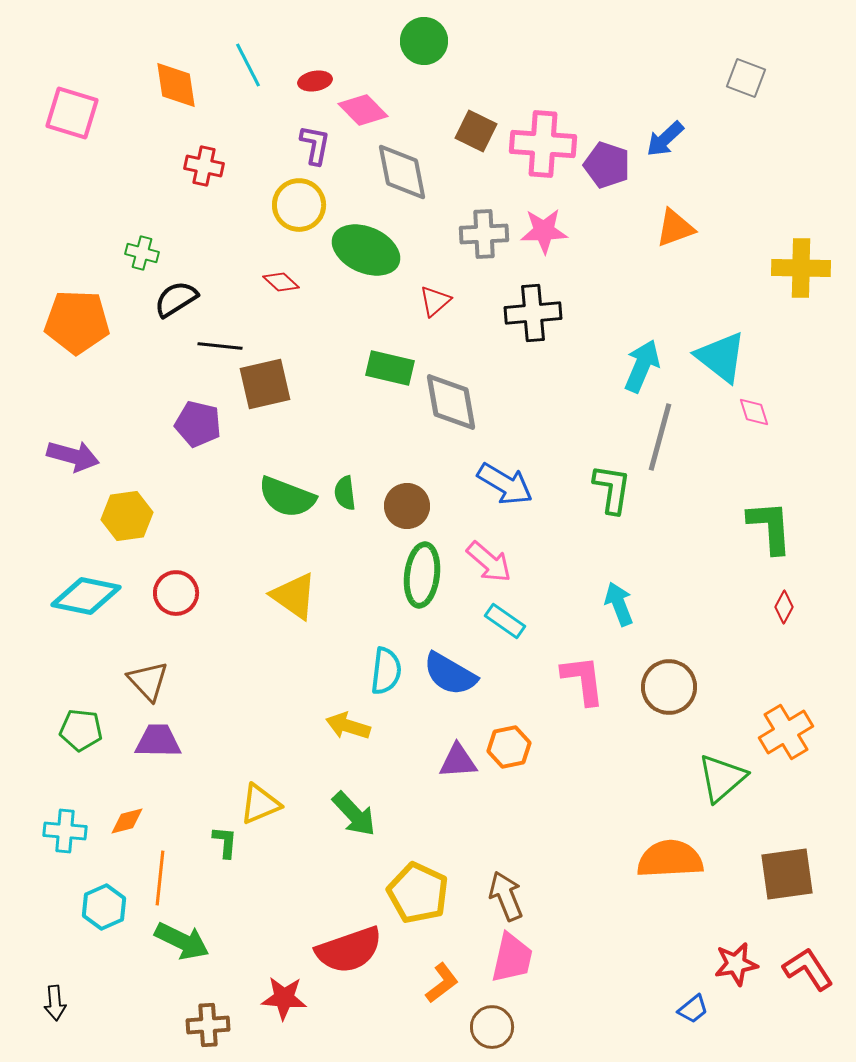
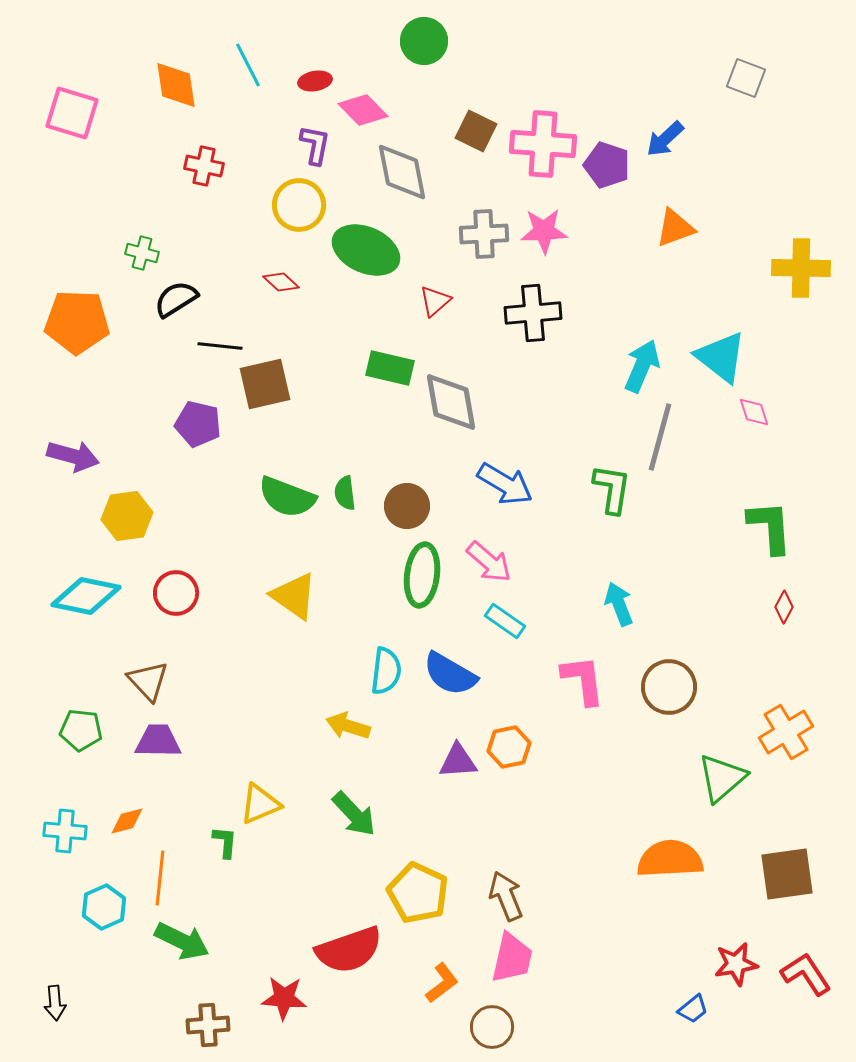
red L-shape at (808, 969): moved 2 px left, 5 px down
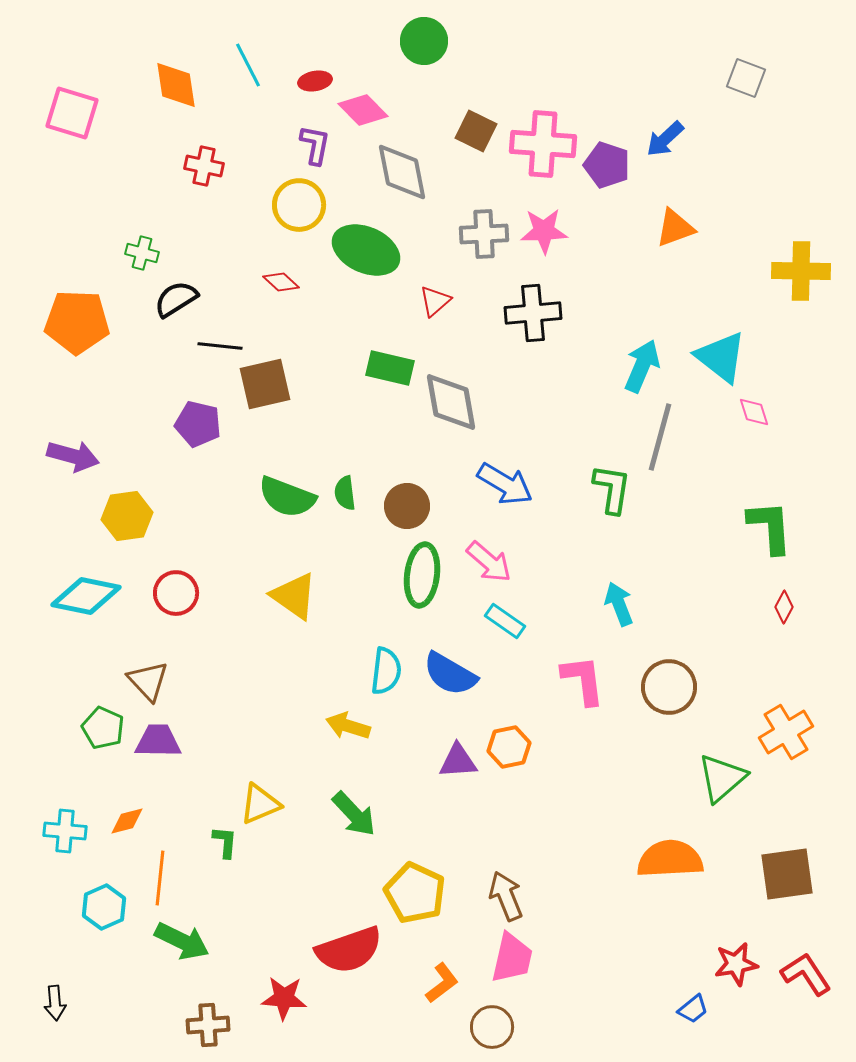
yellow cross at (801, 268): moved 3 px down
green pentagon at (81, 730): moved 22 px right, 2 px up; rotated 18 degrees clockwise
yellow pentagon at (418, 893): moved 3 px left
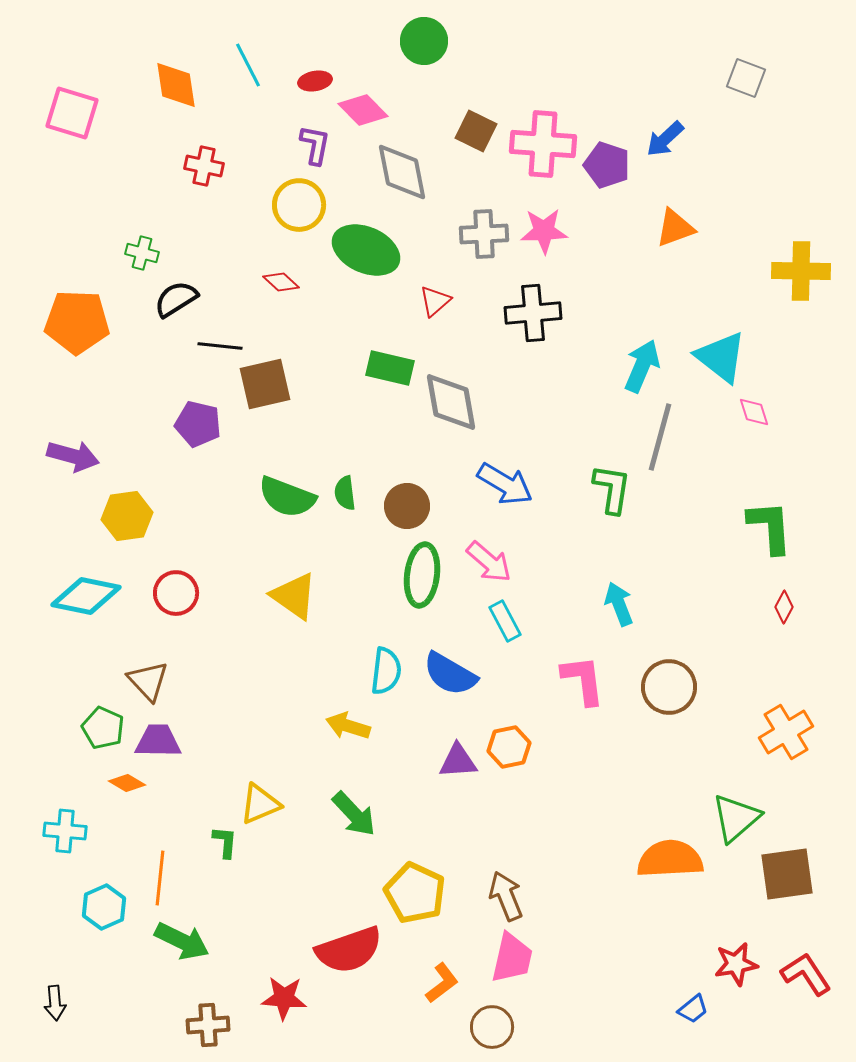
cyan rectangle at (505, 621): rotated 27 degrees clockwise
green triangle at (722, 778): moved 14 px right, 40 px down
orange diamond at (127, 821): moved 38 px up; rotated 45 degrees clockwise
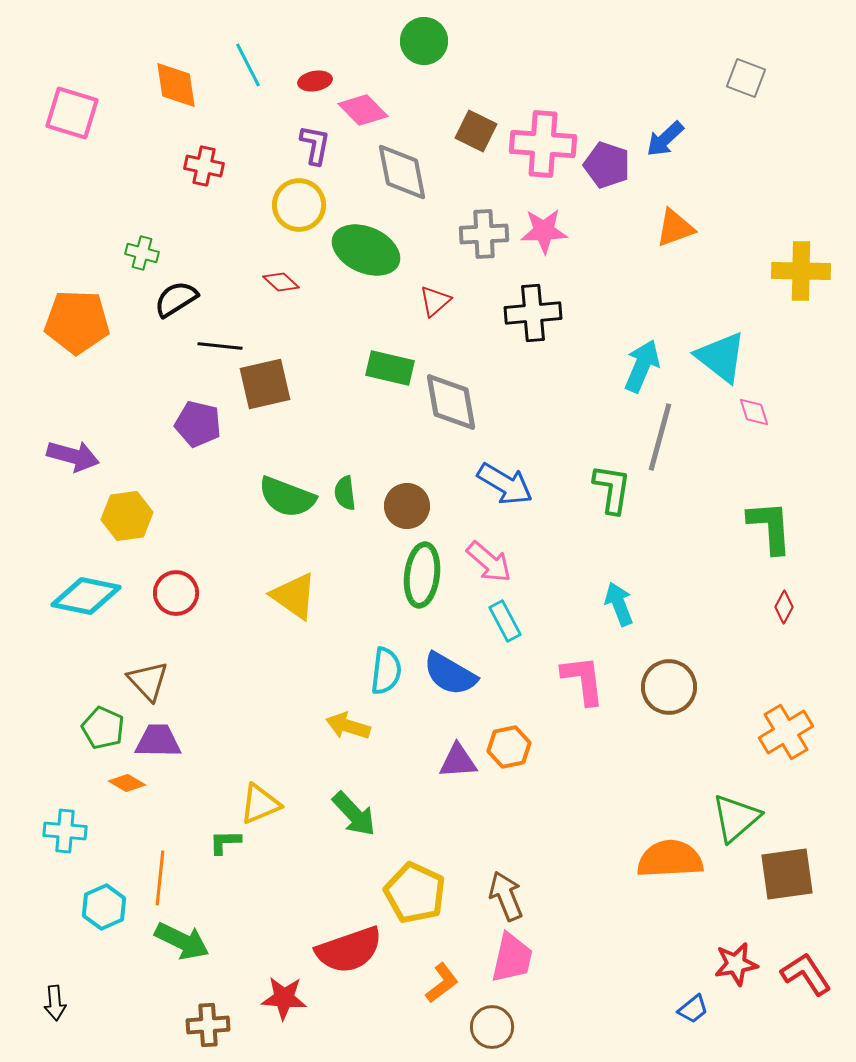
green L-shape at (225, 842): rotated 96 degrees counterclockwise
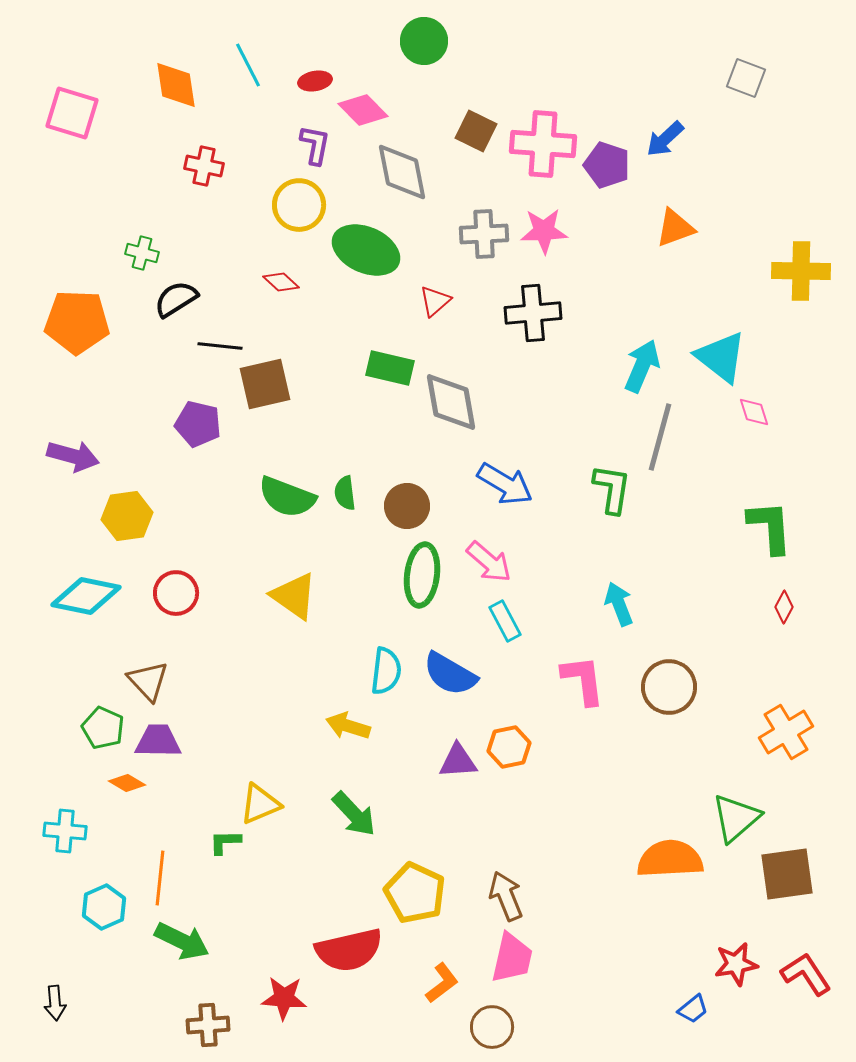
red semicircle at (349, 950): rotated 6 degrees clockwise
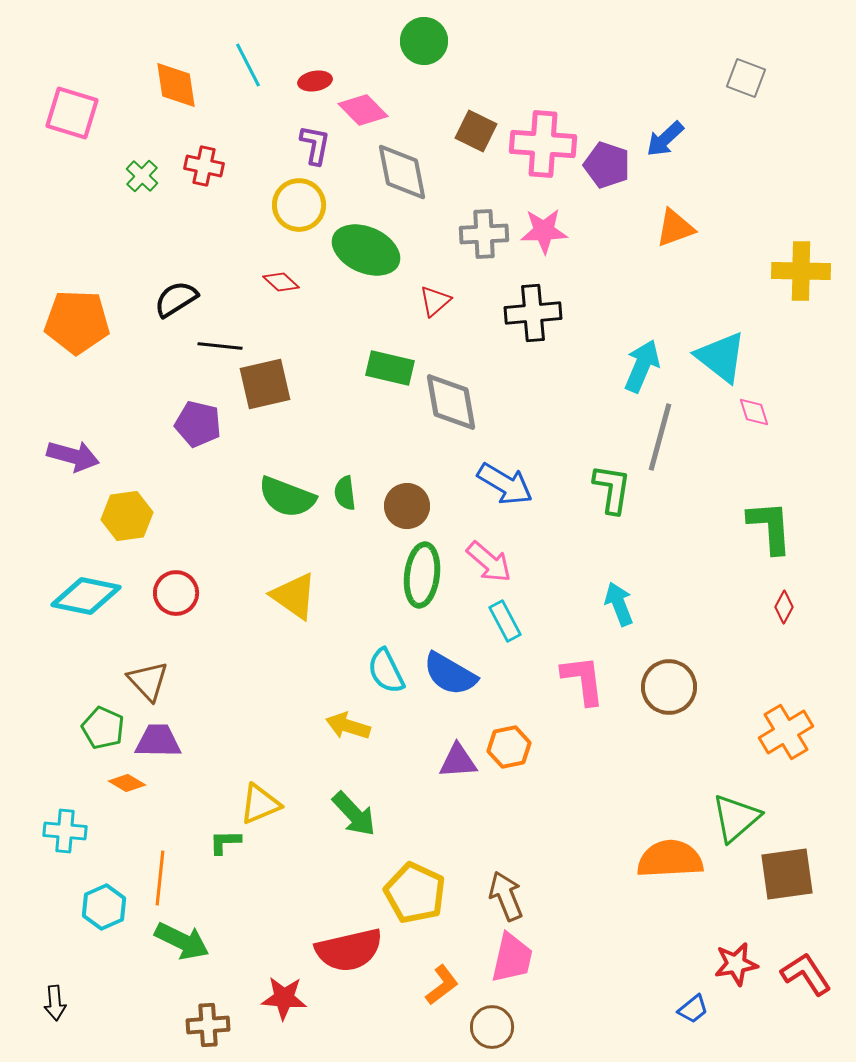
green cross at (142, 253): moved 77 px up; rotated 28 degrees clockwise
cyan semicircle at (386, 671): rotated 147 degrees clockwise
orange L-shape at (442, 983): moved 2 px down
